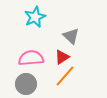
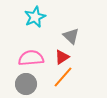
orange line: moved 2 px left, 1 px down
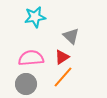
cyan star: rotated 15 degrees clockwise
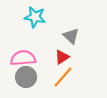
cyan star: rotated 20 degrees clockwise
pink semicircle: moved 8 px left
gray circle: moved 7 px up
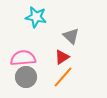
cyan star: moved 1 px right
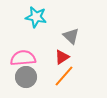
orange line: moved 1 px right, 1 px up
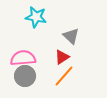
gray circle: moved 1 px left, 1 px up
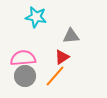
gray triangle: rotated 48 degrees counterclockwise
orange line: moved 9 px left
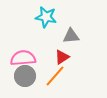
cyan star: moved 10 px right
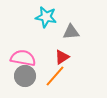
gray triangle: moved 4 px up
pink semicircle: rotated 15 degrees clockwise
